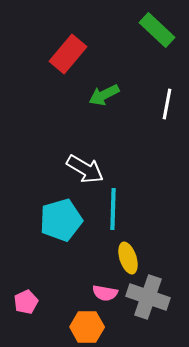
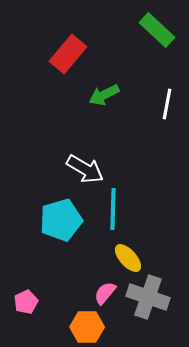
yellow ellipse: rotated 24 degrees counterclockwise
pink semicircle: rotated 120 degrees clockwise
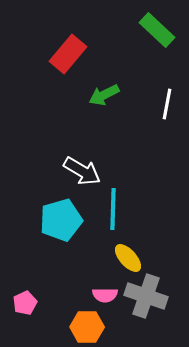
white arrow: moved 3 px left, 2 px down
pink semicircle: moved 2 px down; rotated 130 degrees counterclockwise
gray cross: moved 2 px left, 1 px up
pink pentagon: moved 1 px left, 1 px down
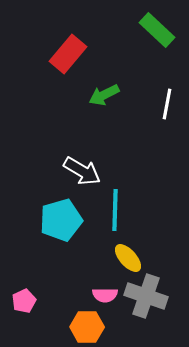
cyan line: moved 2 px right, 1 px down
pink pentagon: moved 1 px left, 2 px up
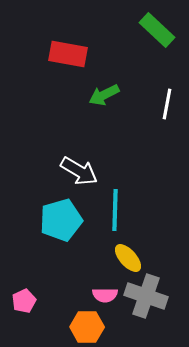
red rectangle: rotated 60 degrees clockwise
white arrow: moved 3 px left
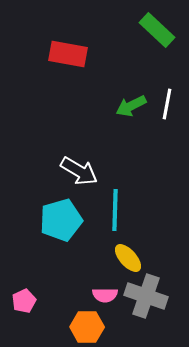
green arrow: moved 27 px right, 11 px down
